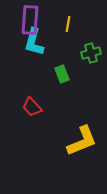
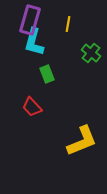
purple rectangle: rotated 12 degrees clockwise
green cross: rotated 36 degrees counterclockwise
green rectangle: moved 15 px left
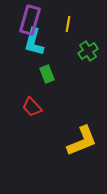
green cross: moved 3 px left, 2 px up; rotated 18 degrees clockwise
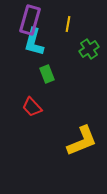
green cross: moved 1 px right, 2 px up
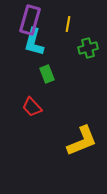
green cross: moved 1 px left, 1 px up; rotated 18 degrees clockwise
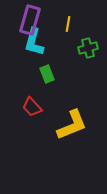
yellow L-shape: moved 10 px left, 16 px up
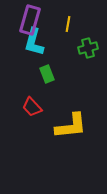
yellow L-shape: moved 1 px left, 1 px down; rotated 16 degrees clockwise
